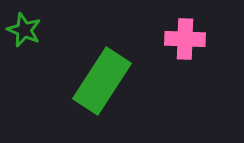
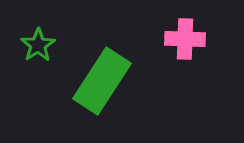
green star: moved 14 px right, 15 px down; rotated 16 degrees clockwise
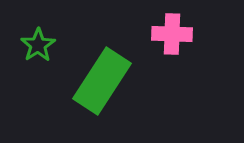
pink cross: moved 13 px left, 5 px up
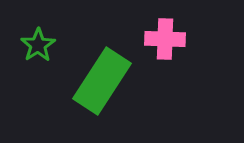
pink cross: moved 7 px left, 5 px down
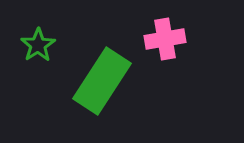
pink cross: rotated 12 degrees counterclockwise
